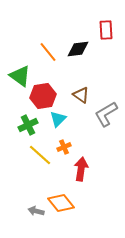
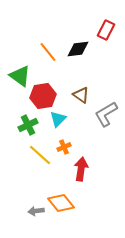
red rectangle: rotated 30 degrees clockwise
gray arrow: rotated 21 degrees counterclockwise
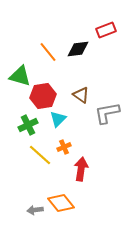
red rectangle: rotated 42 degrees clockwise
green triangle: rotated 20 degrees counterclockwise
gray L-shape: moved 1 px right, 1 px up; rotated 20 degrees clockwise
gray arrow: moved 1 px left, 1 px up
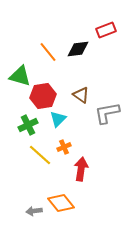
gray arrow: moved 1 px left, 1 px down
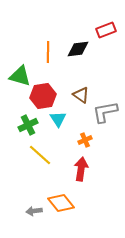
orange line: rotated 40 degrees clockwise
gray L-shape: moved 2 px left, 1 px up
cyan triangle: rotated 18 degrees counterclockwise
orange cross: moved 21 px right, 7 px up
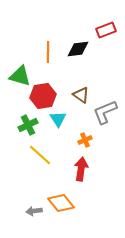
gray L-shape: rotated 12 degrees counterclockwise
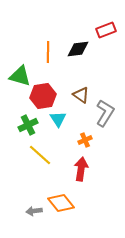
gray L-shape: moved 1 px down; rotated 144 degrees clockwise
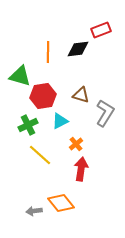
red rectangle: moved 5 px left
brown triangle: rotated 18 degrees counterclockwise
cyan triangle: moved 2 px right, 2 px down; rotated 36 degrees clockwise
orange cross: moved 9 px left, 4 px down; rotated 16 degrees counterclockwise
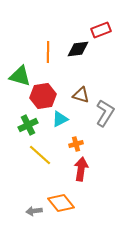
cyan triangle: moved 2 px up
orange cross: rotated 24 degrees clockwise
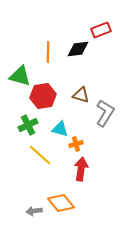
cyan triangle: moved 10 px down; rotated 42 degrees clockwise
